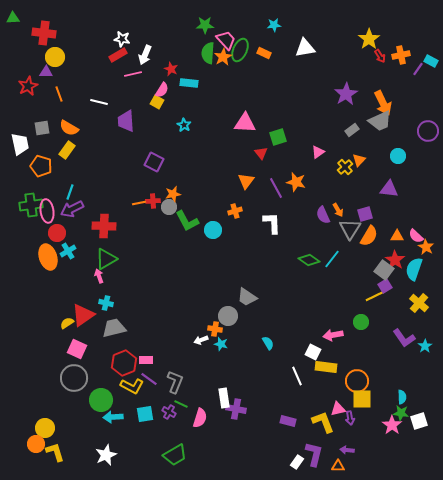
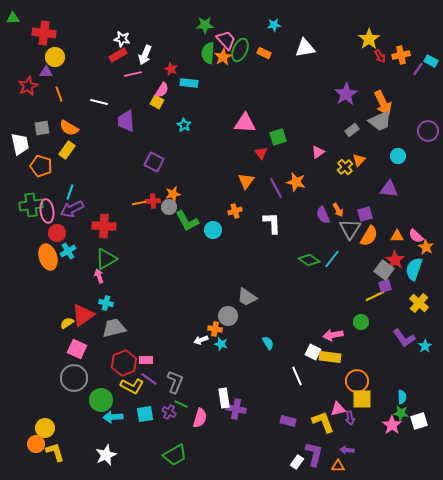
purple square at (385, 286): rotated 16 degrees clockwise
yellow rectangle at (326, 367): moved 4 px right, 10 px up
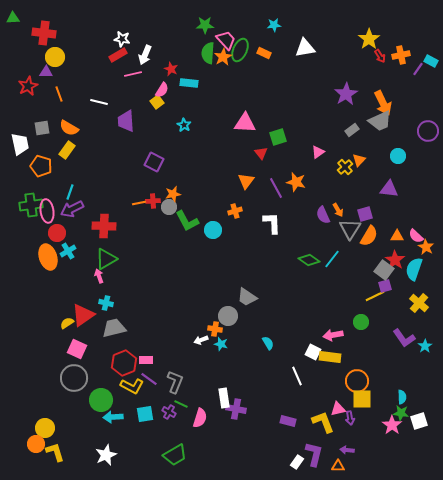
yellow square at (157, 102): rotated 24 degrees clockwise
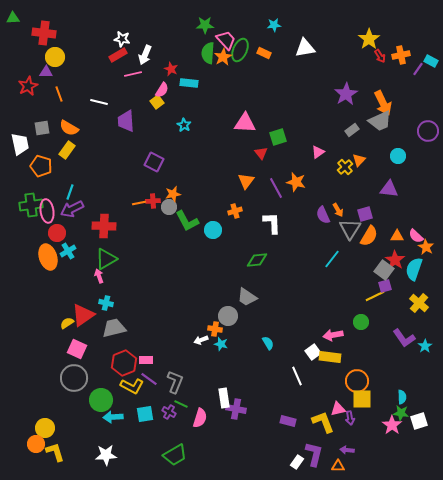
green diamond at (309, 260): moved 52 px left; rotated 40 degrees counterclockwise
white square at (313, 352): rotated 28 degrees clockwise
white star at (106, 455): rotated 20 degrees clockwise
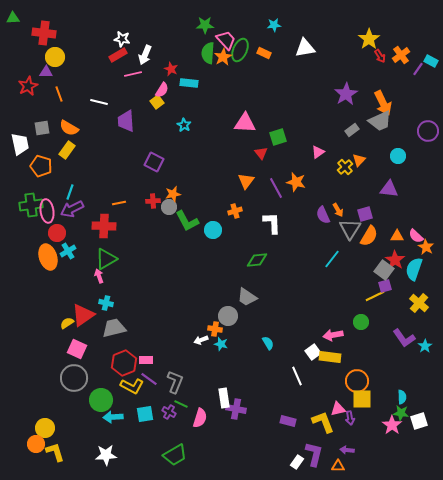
orange cross at (401, 55): rotated 24 degrees counterclockwise
orange line at (139, 203): moved 20 px left
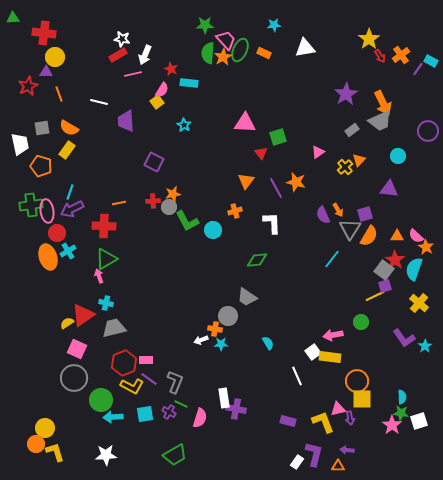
cyan star at (221, 344): rotated 16 degrees counterclockwise
